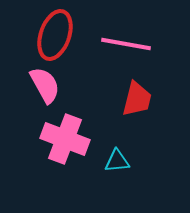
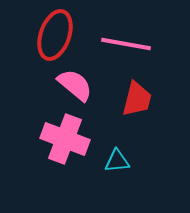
pink semicircle: moved 30 px right; rotated 21 degrees counterclockwise
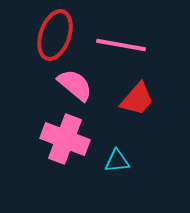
pink line: moved 5 px left, 1 px down
red trapezoid: rotated 27 degrees clockwise
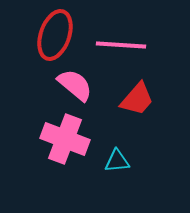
pink line: rotated 6 degrees counterclockwise
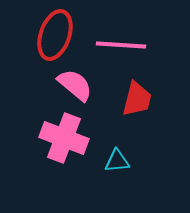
red trapezoid: rotated 27 degrees counterclockwise
pink cross: moved 1 px left, 1 px up
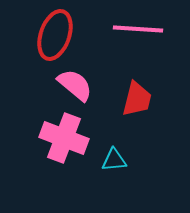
pink line: moved 17 px right, 16 px up
cyan triangle: moved 3 px left, 1 px up
